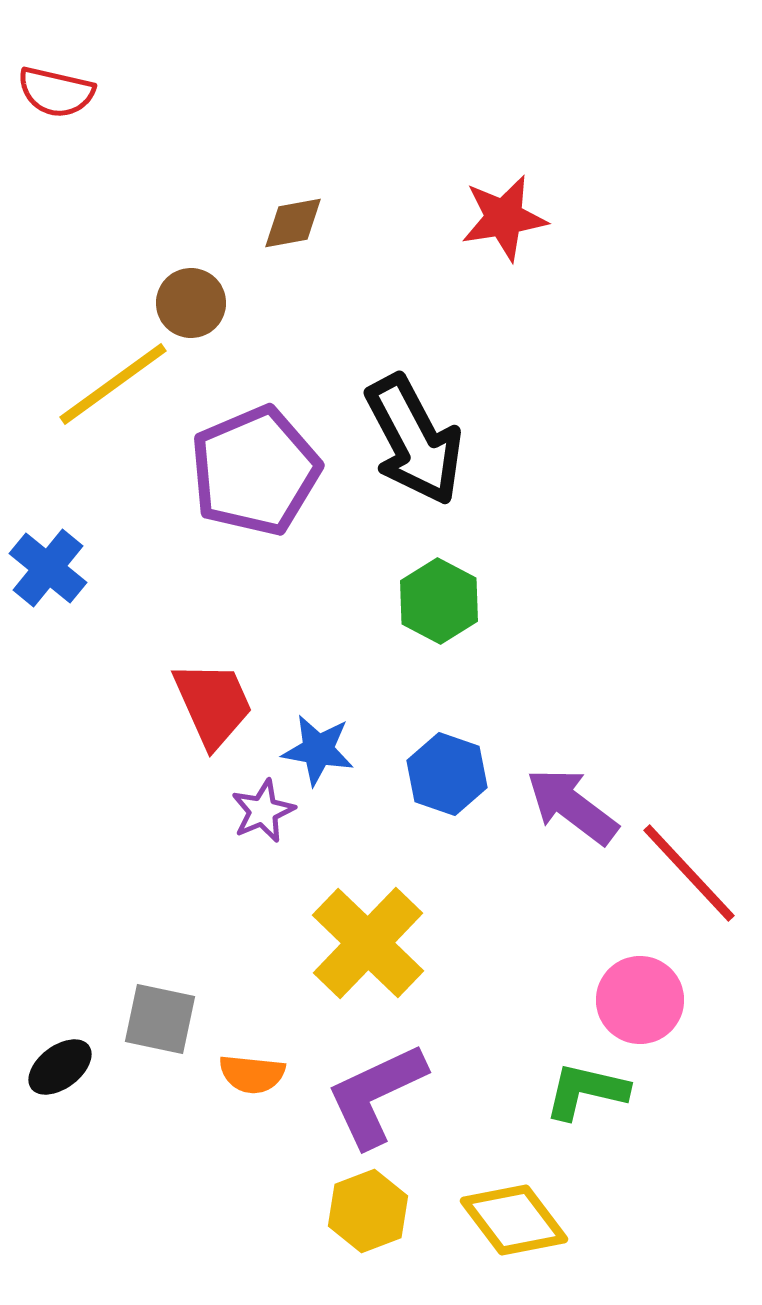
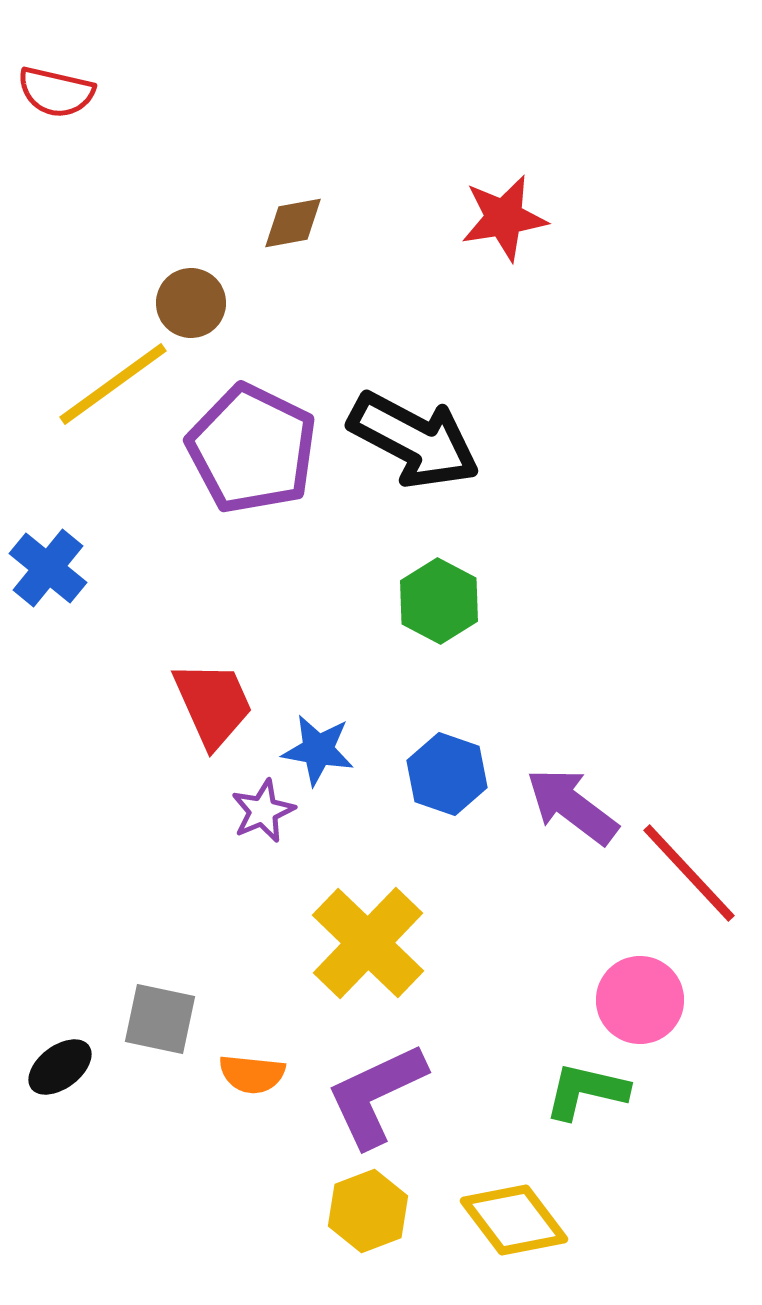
black arrow: rotated 34 degrees counterclockwise
purple pentagon: moved 3 px left, 22 px up; rotated 23 degrees counterclockwise
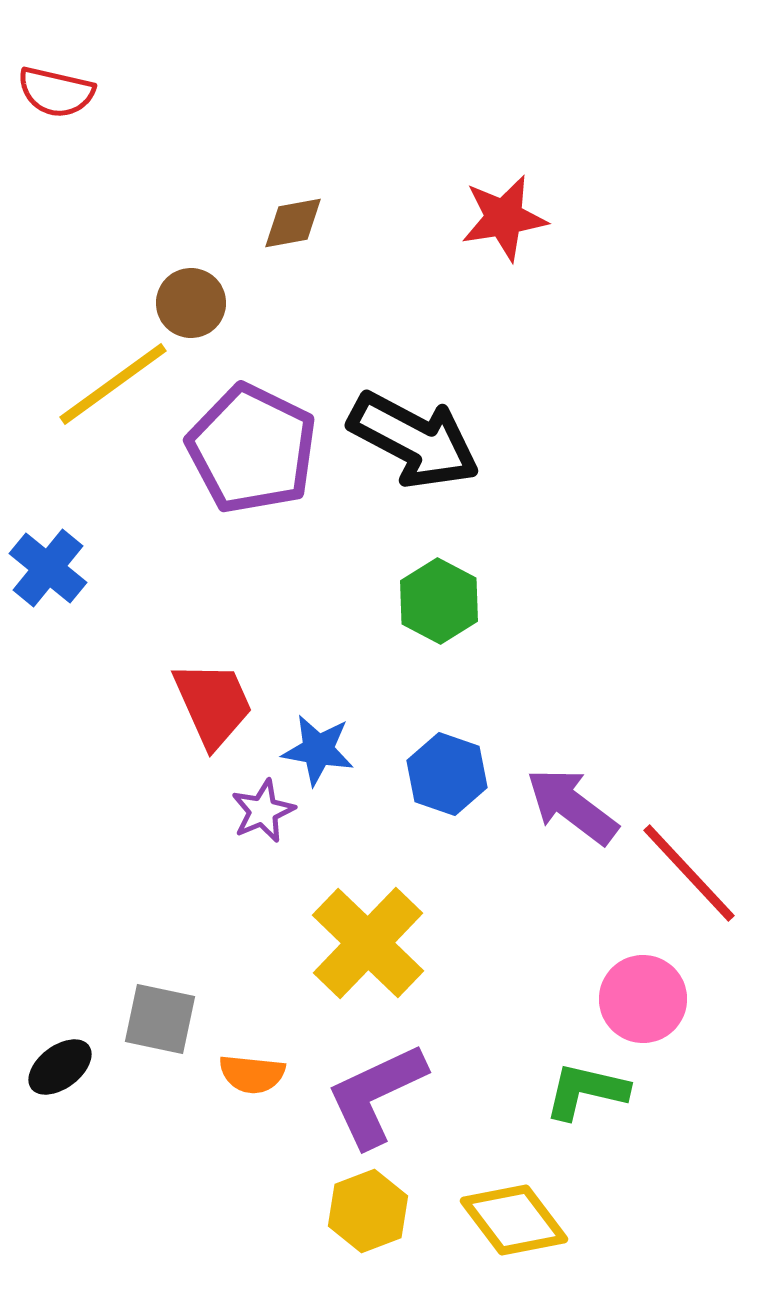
pink circle: moved 3 px right, 1 px up
